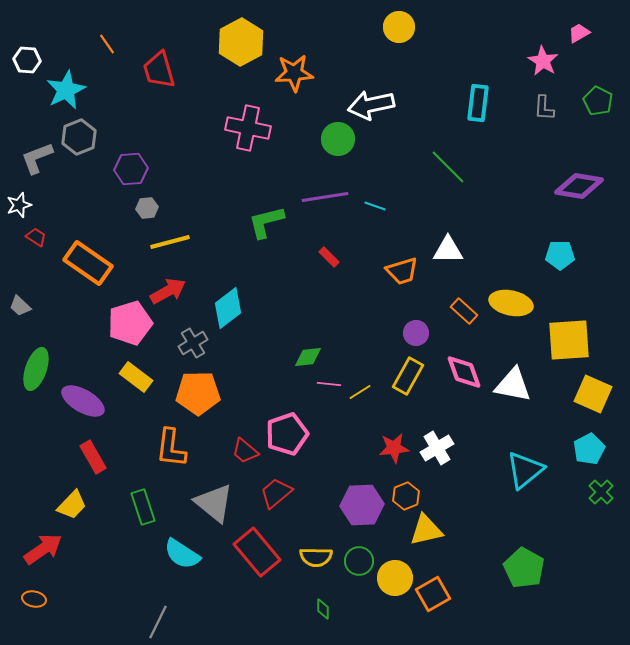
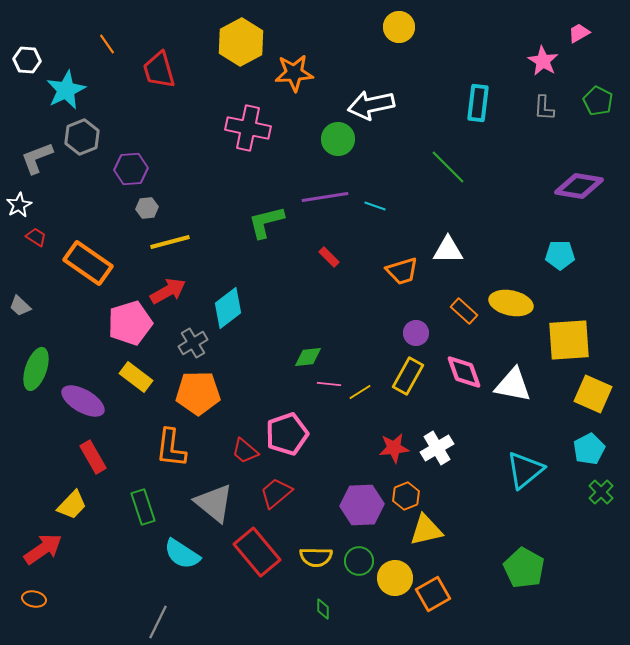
gray hexagon at (79, 137): moved 3 px right
white star at (19, 205): rotated 10 degrees counterclockwise
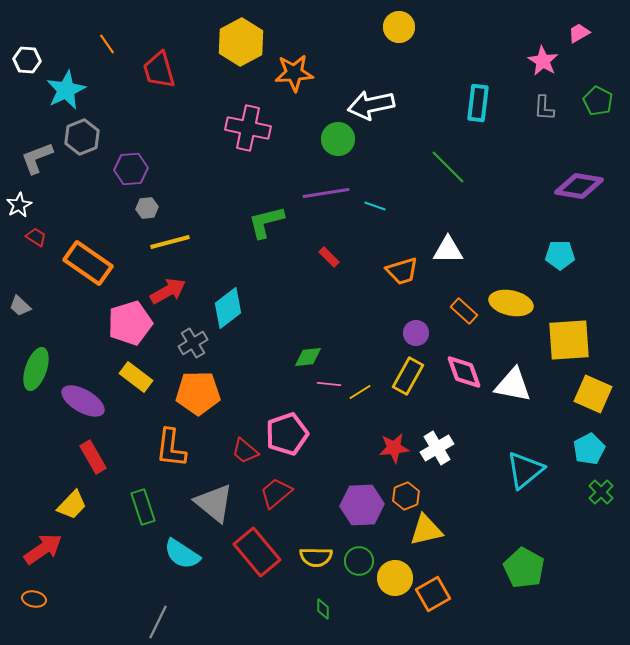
purple line at (325, 197): moved 1 px right, 4 px up
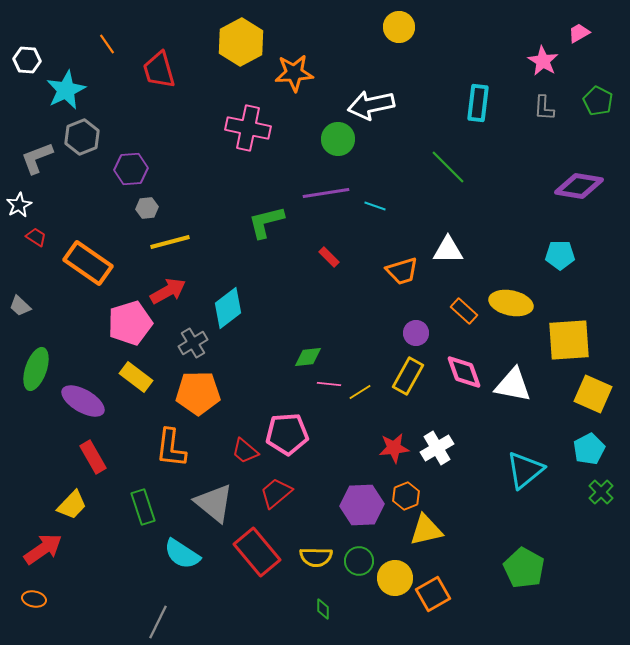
pink pentagon at (287, 434): rotated 15 degrees clockwise
